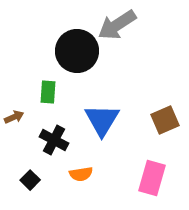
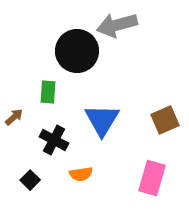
gray arrow: rotated 18 degrees clockwise
brown arrow: rotated 18 degrees counterclockwise
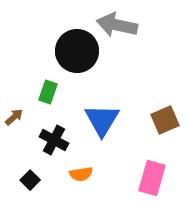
gray arrow: rotated 27 degrees clockwise
green rectangle: rotated 15 degrees clockwise
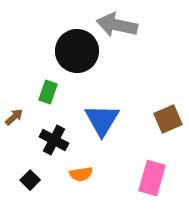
brown square: moved 3 px right, 1 px up
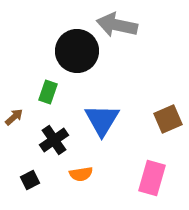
black cross: rotated 28 degrees clockwise
black square: rotated 18 degrees clockwise
